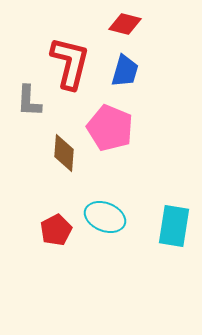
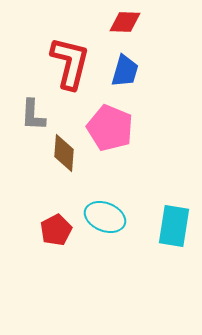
red diamond: moved 2 px up; rotated 12 degrees counterclockwise
gray L-shape: moved 4 px right, 14 px down
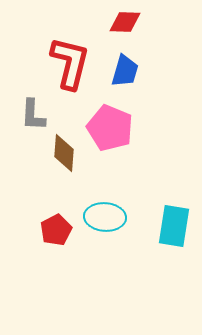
cyan ellipse: rotated 18 degrees counterclockwise
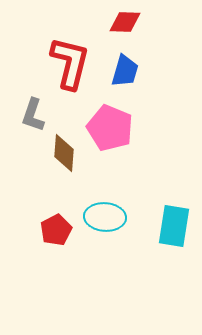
gray L-shape: rotated 16 degrees clockwise
